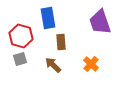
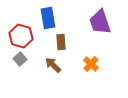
gray square: rotated 24 degrees counterclockwise
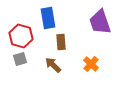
gray square: rotated 24 degrees clockwise
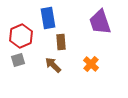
red hexagon: rotated 20 degrees clockwise
gray square: moved 2 px left, 1 px down
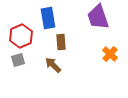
purple trapezoid: moved 2 px left, 5 px up
orange cross: moved 19 px right, 10 px up
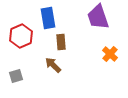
gray square: moved 2 px left, 16 px down
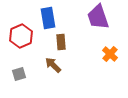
gray square: moved 3 px right, 2 px up
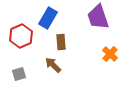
blue rectangle: rotated 40 degrees clockwise
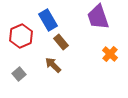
blue rectangle: moved 2 px down; rotated 60 degrees counterclockwise
brown rectangle: rotated 35 degrees counterclockwise
gray square: rotated 24 degrees counterclockwise
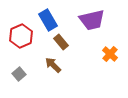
purple trapezoid: moved 6 px left, 3 px down; rotated 84 degrees counterclockwise
